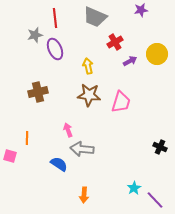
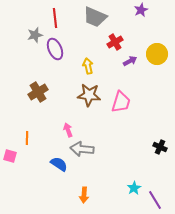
purple star: rotated 16 degrees counterclockwise
brown cross: rotated 18 degrees counterclockwise
purple line: rotated 12 degrees clockwise
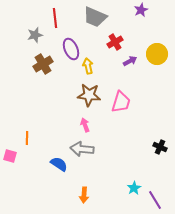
purple ellipse: moved 16 px right
brown cross: moved 5 px right, 28 px up
pink arrow: moved 17 px right, 5 px up
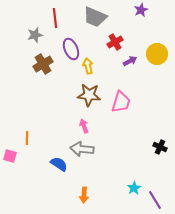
pink arrow: moved 1 px left, 1 px down
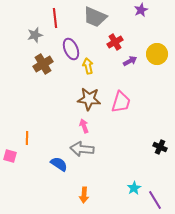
brown star: moved 4 px down
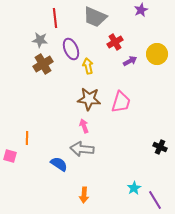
gray star: moved 5 px right, 5 px down; rotated 21 degrees clockwise
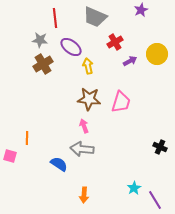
purple ellipse: moved 2 px up; rotated 30 degrees counterclockwise
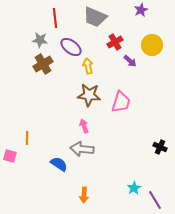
yellow circle: moved 5 px left, 9 px up
purple arrow: rotated 72 degrees clockwise
brown star: moved 4 px up
